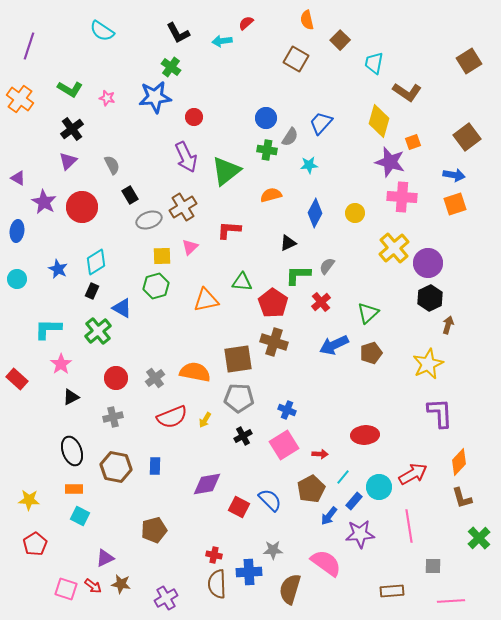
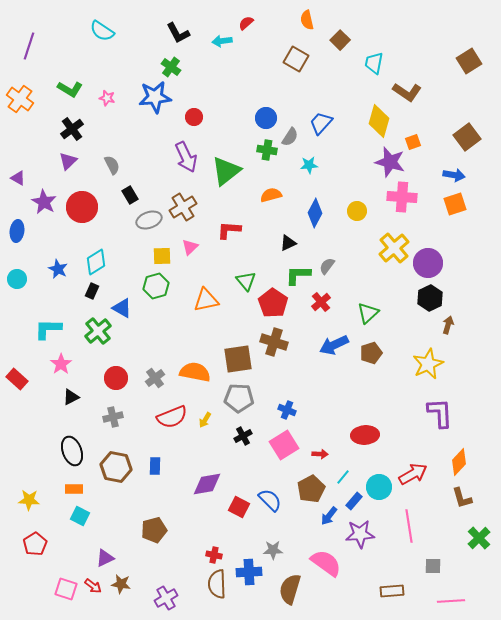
yellow circle at (355, 213): moved 2 px right, 2 px up
green triangle at (242, 282): moved 4 px right, 1 px up; rotated 45 degrees clockwise
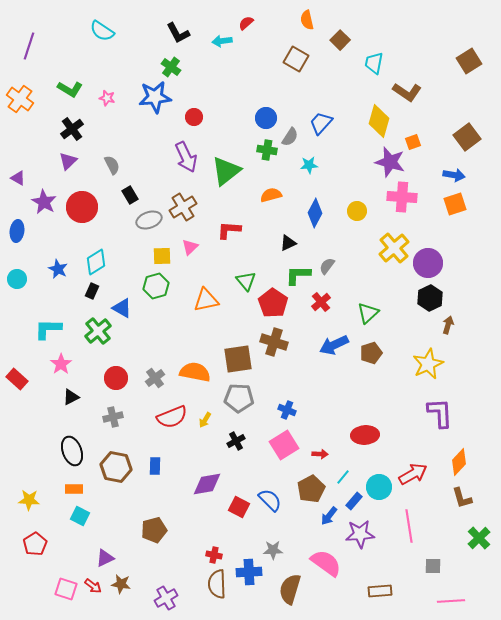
black cross at (243, 436): moved 7 px left, 5 px down
brown rectangle at (392, 591): moved 12 px left
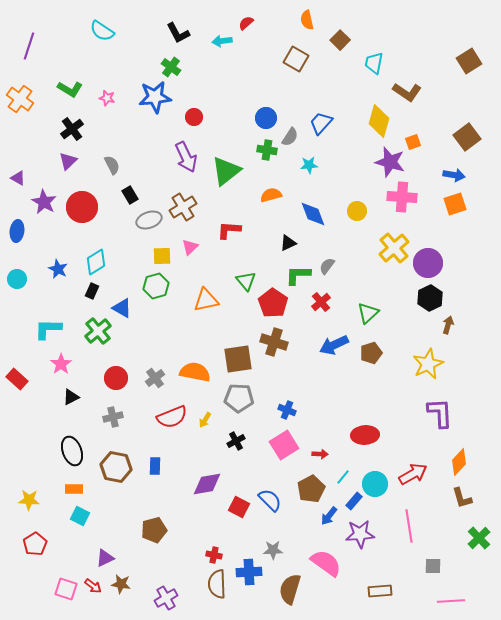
blue diamond at (315, 213): moved 2 px left, 1 px down; rotated 48 degrees counterclockwise
cyan circle at (379, 487): moved 4 px left, 3 px up
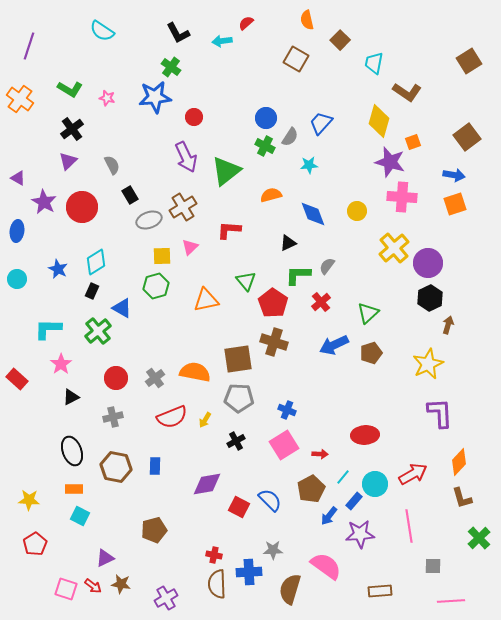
green cross at (267, 150): moved 2 px left, 4 px up; rotated 18 degrees clockwise
pink semicircle at (326, 563): moved 3 px down
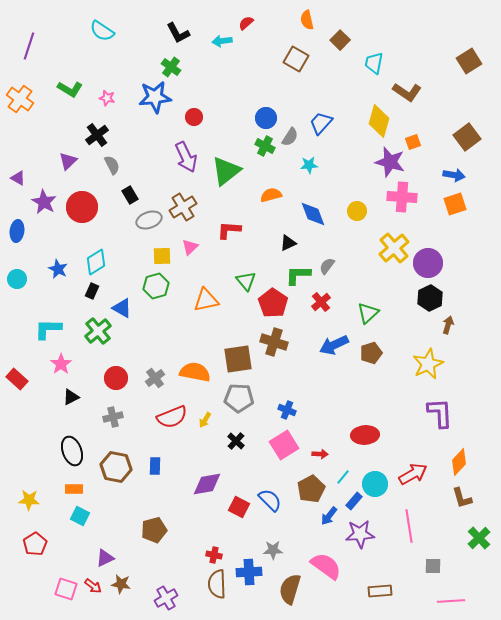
black cross at (72, 129): moved 25 px right, 6 px down
black cross at (236, 441): rotated 18 degrees counterclockwise
